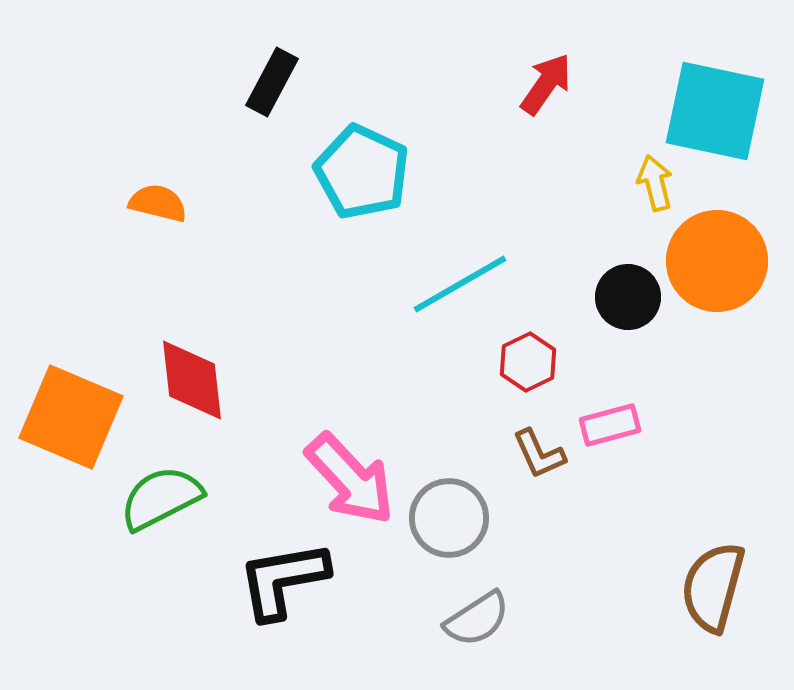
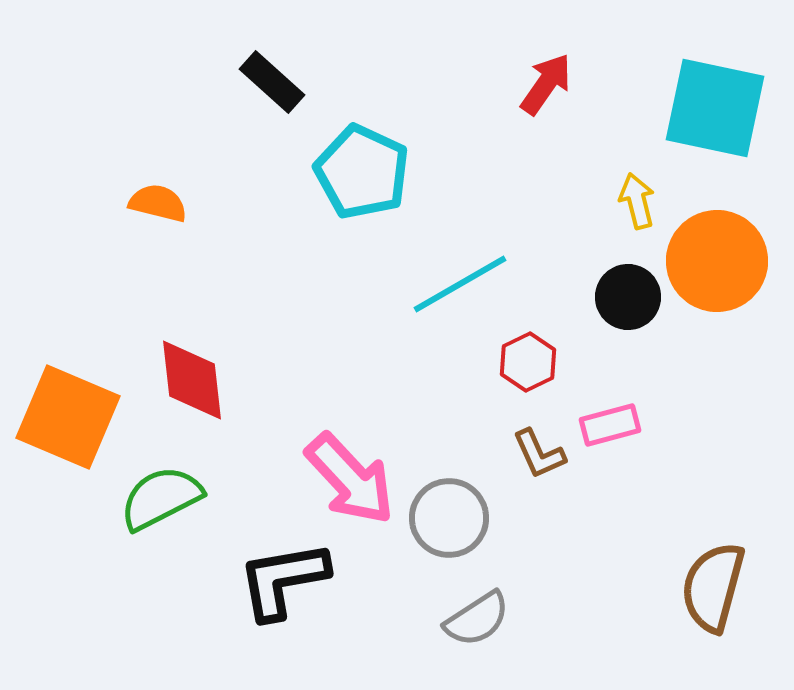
black rectangle: rotated 76 degrees counterclockwise
cyan square: moved 3 px up
yellow arrow: moved 18 px left, 18 px down
orange square: moved 3 px left
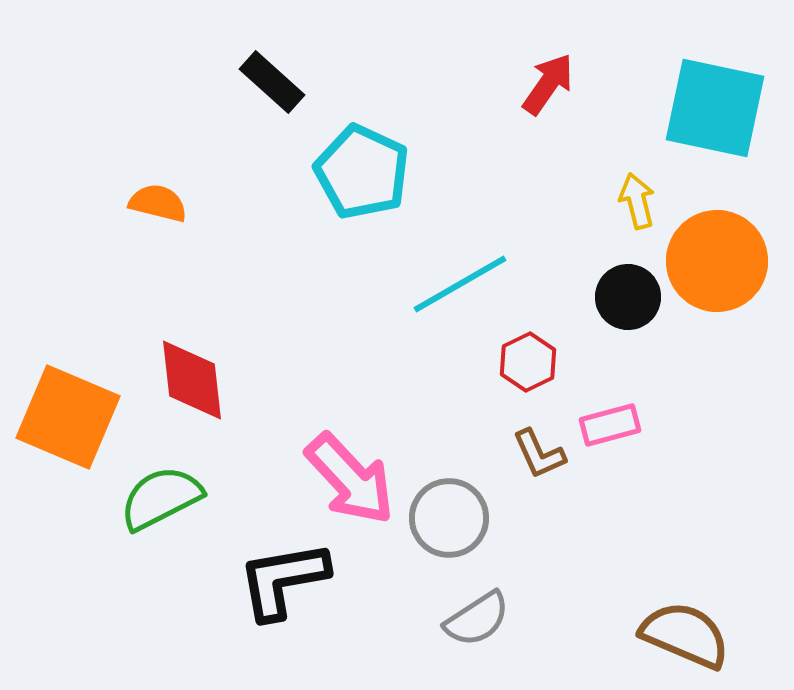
red arrow: moved 2 px right
brown semicircle: moved 28 px left, 48 px down; rotated 98 degrees clockwise
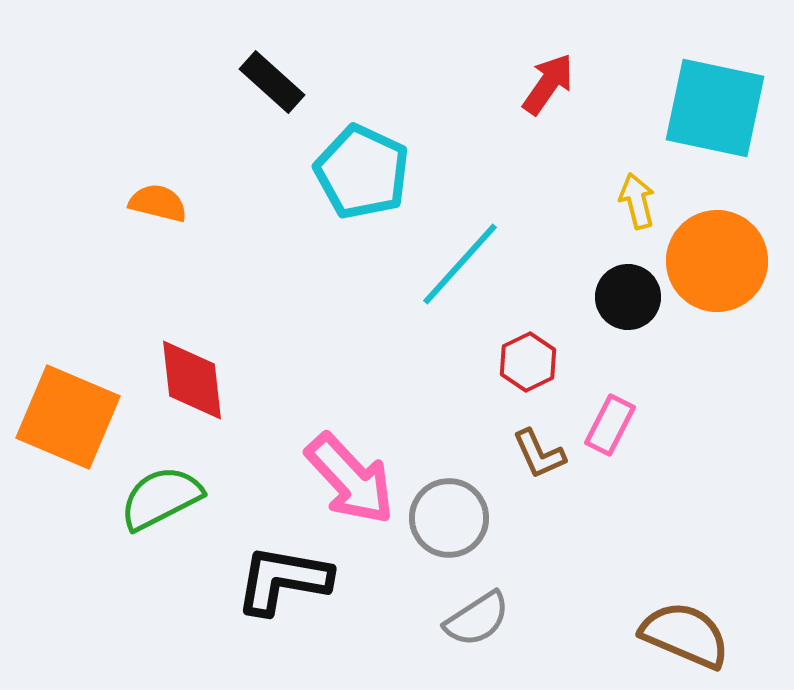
cyan line: moved 20 px up; rotated 18 degrees counterclockwise
pink rectangle: rotated 48 degrees counterclockwise
black L-shape: rotated 20 degrees clockwise
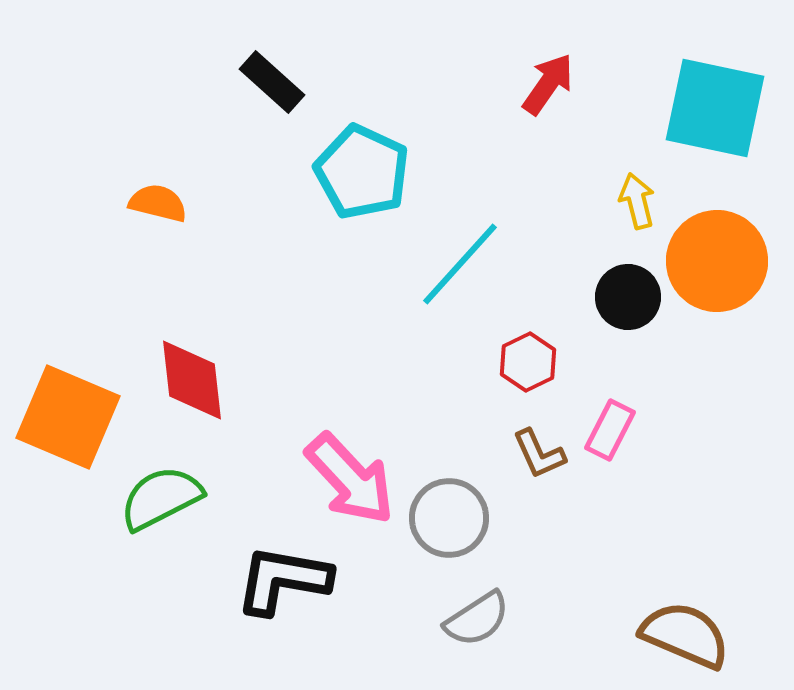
pink rectangle: moved 5 px down
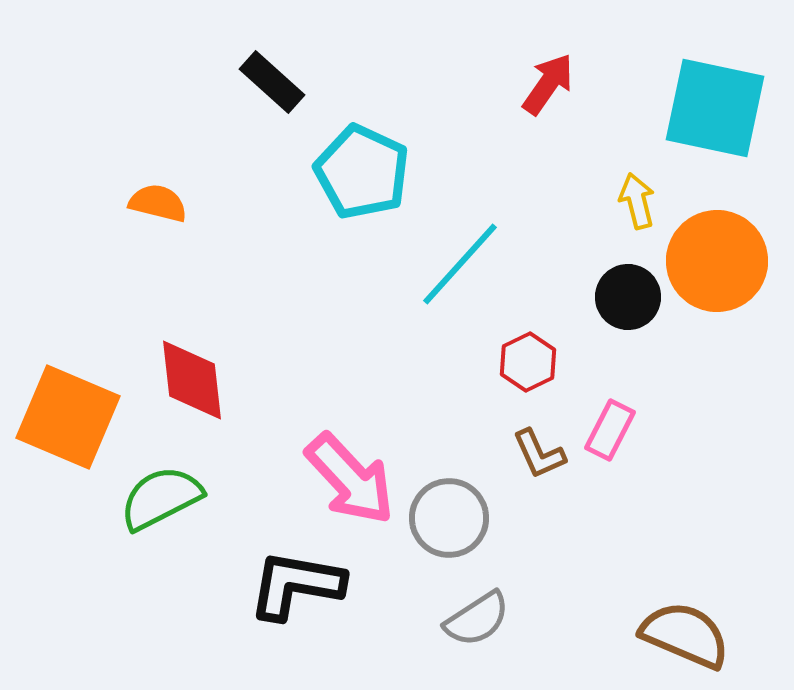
black L-shape: moved 13 px right, 5 px down
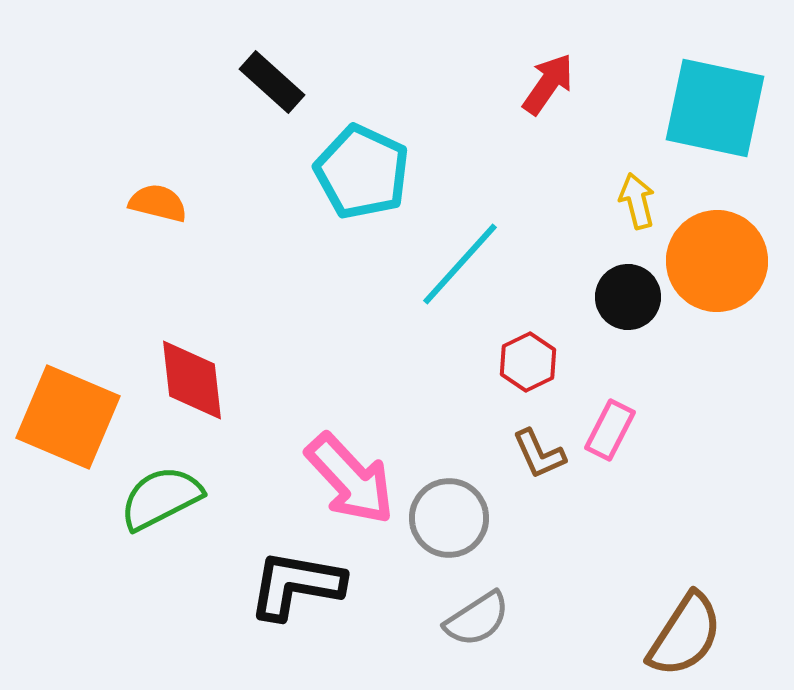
brown semicircle: rotated 100 degrees clockwise
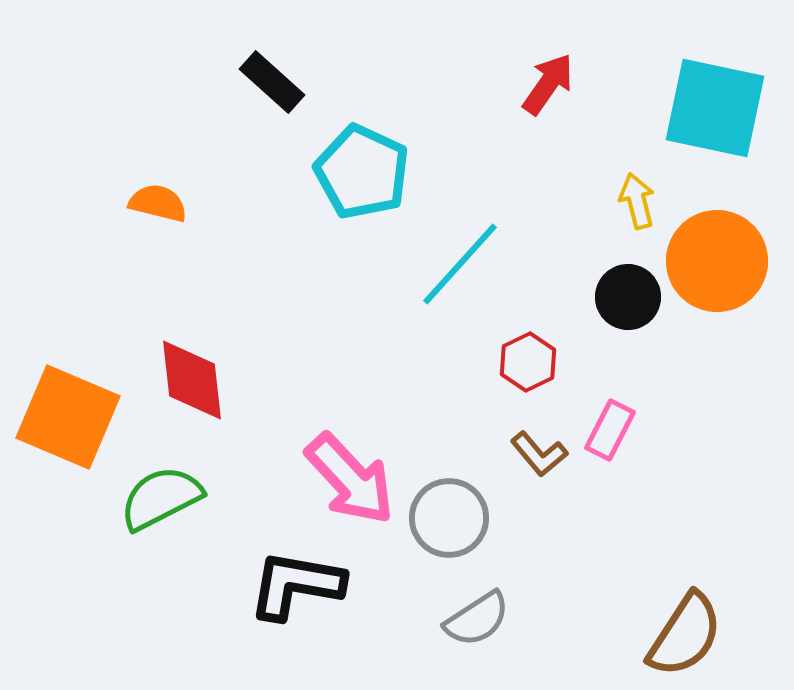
brown L-shape: rotated 16 degrees counterclockwise
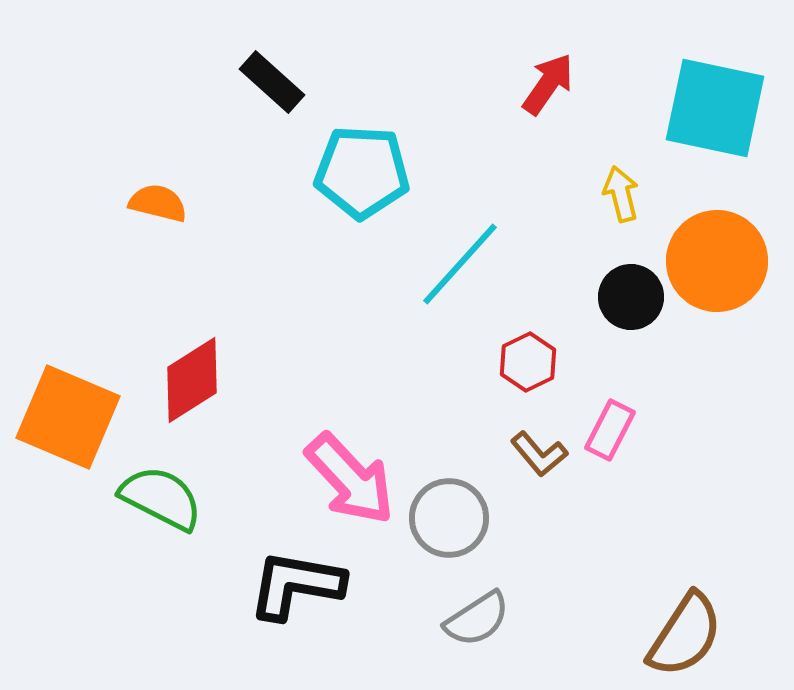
cyan pentagon: rotated 22 degrees counterclockwise
yellow arrow: moved 16 px left, 7 px up
black circle: moved 3 px right
red diamond: rotated 64 degrees clockwise
green semicircle: rotated 54 degrees clockwise
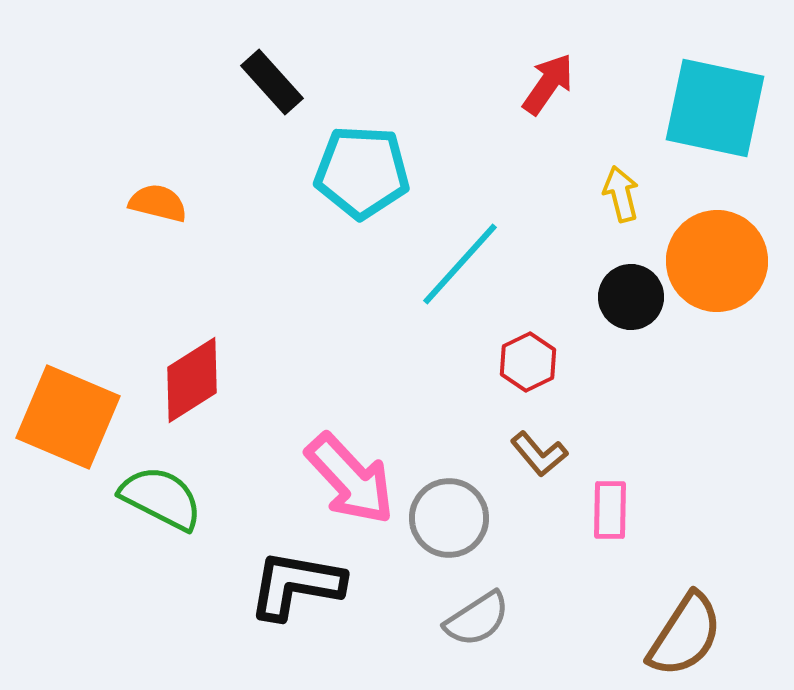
black rectangle: rotated 6 degrees clockwise
pink rectangle: moved 80 px down; rotated 26 degrees counterclockwise
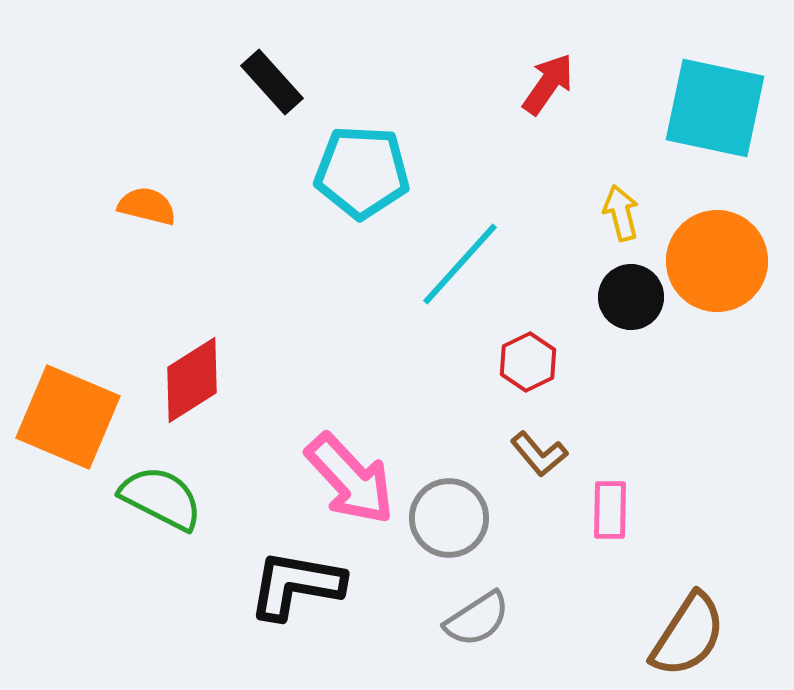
yellow arrow: moved 19 px down
orange semicircle: moved 11 px left, 3 px down
brown semicircle: moved 3 px right
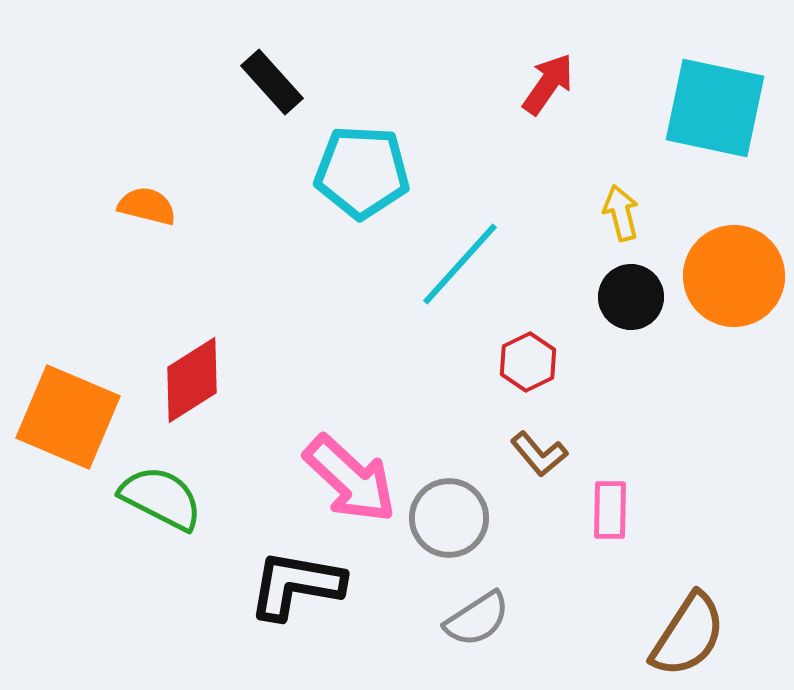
orange circle: moved 17 px right, 15 px down
pink arrow: rotated 4 degrees counterclockwise
